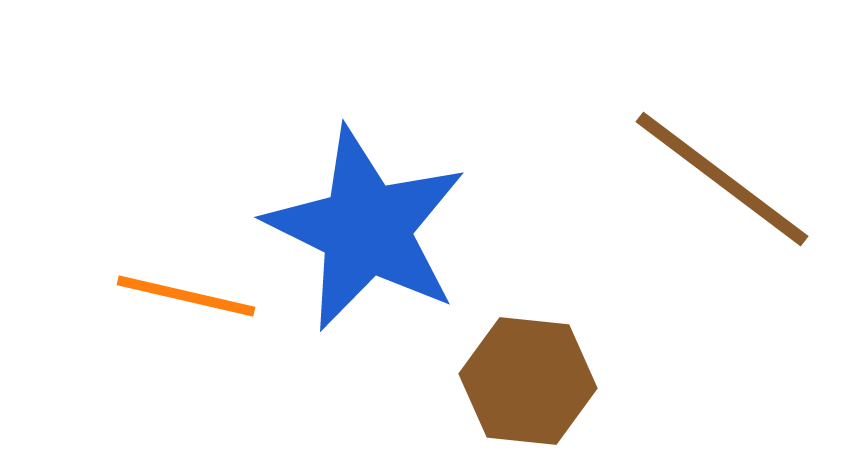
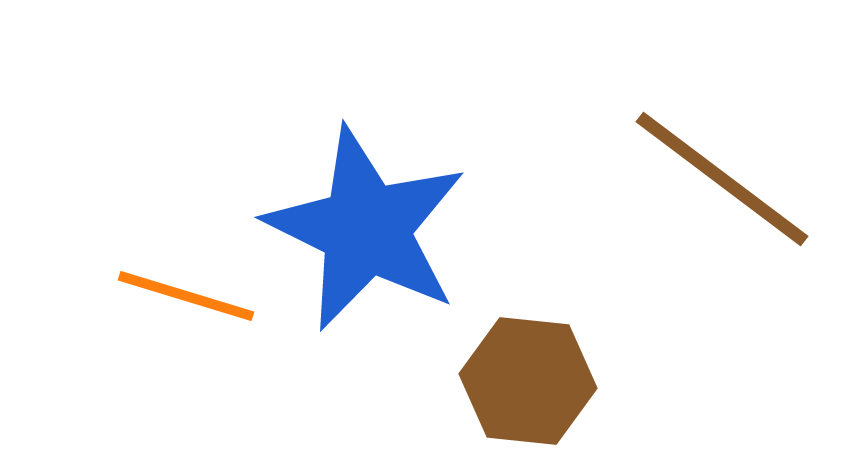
orange line: rotated 4 degrees clockwise
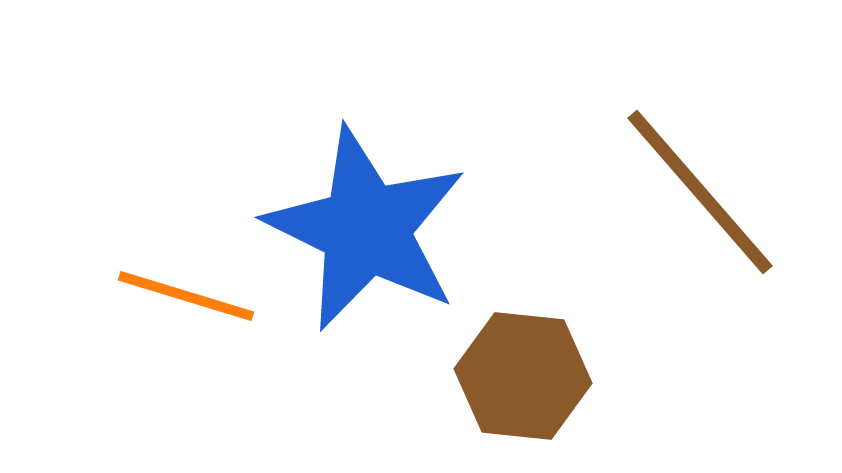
brown line: moved 22 px left, 13 px down; rotated 12 degrees clockwise
brown hexagon: moved 5 px left, 5 px up
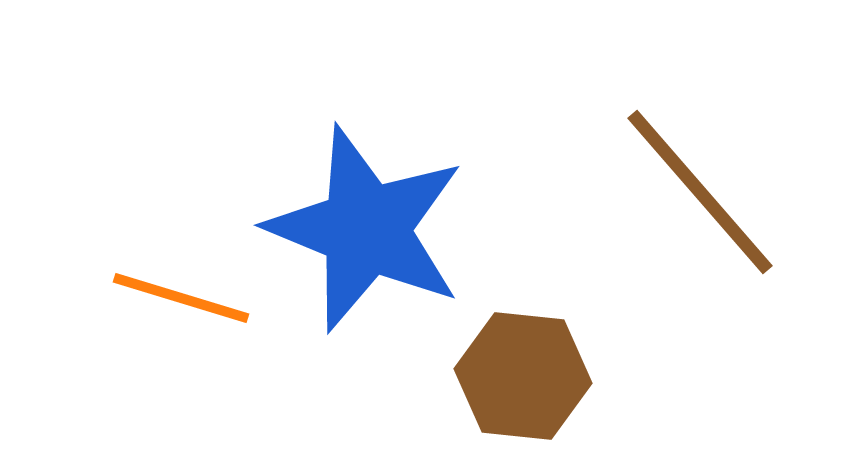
blue star: rotated 4 degrees counterclockwise
orange line: moved 5 px left, 2 px down
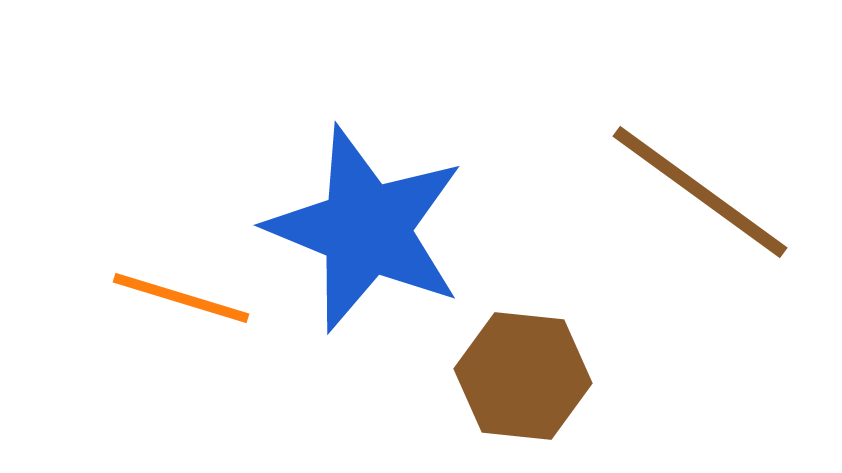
brown line: rotated 13 degrees counterclockwise
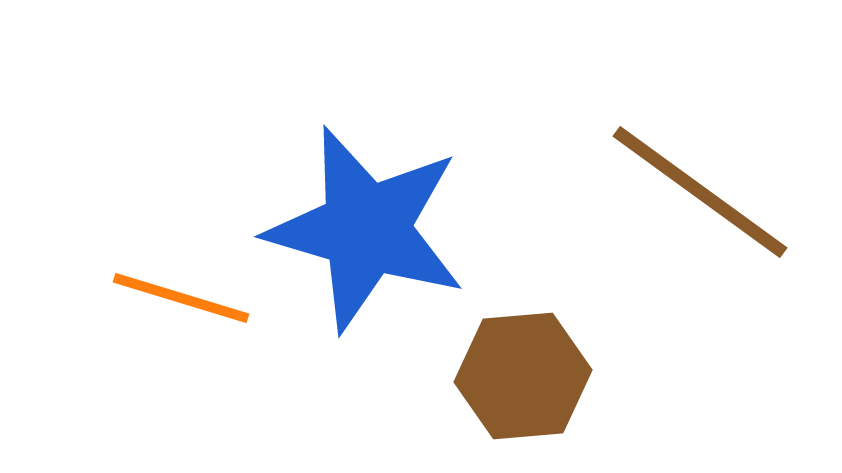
blue star: rotated 6 degrees counterclockwise
brown hexagon: rotated 11 degrees counterclockwise
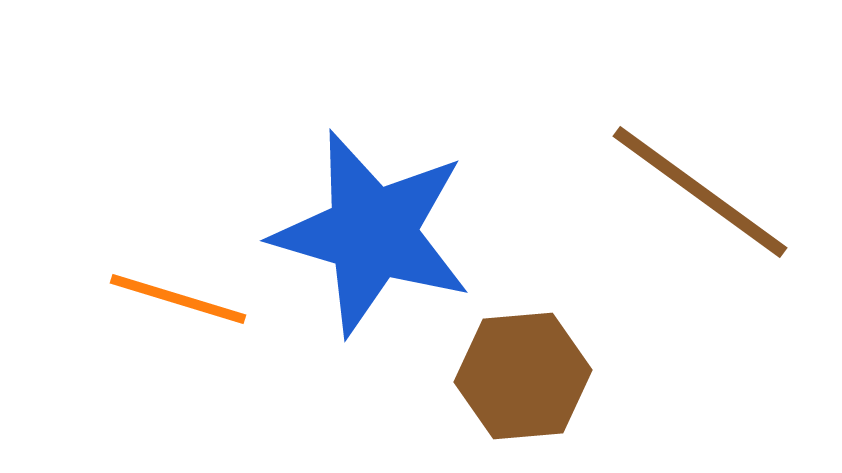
blue star: moved 6 px right, 4 px down
orange line: moved 3 px left, 1 px down
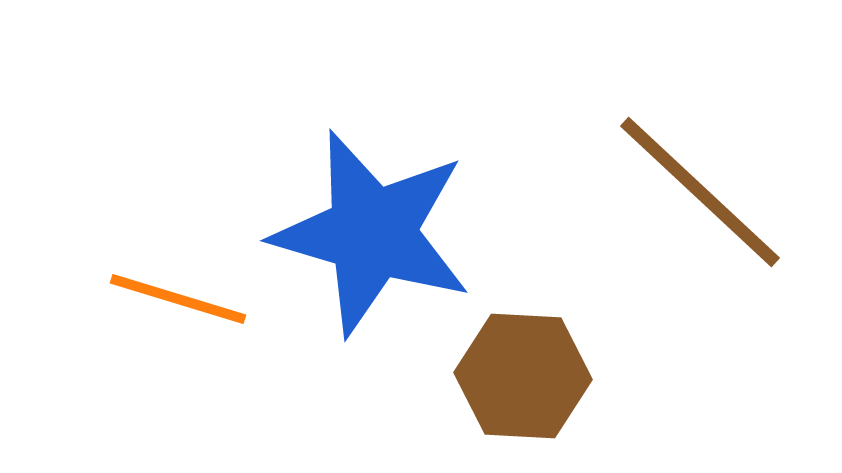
brown line: rotated 7 degrees clockwise
brown hexagon: rotated 8 degrees clockwise
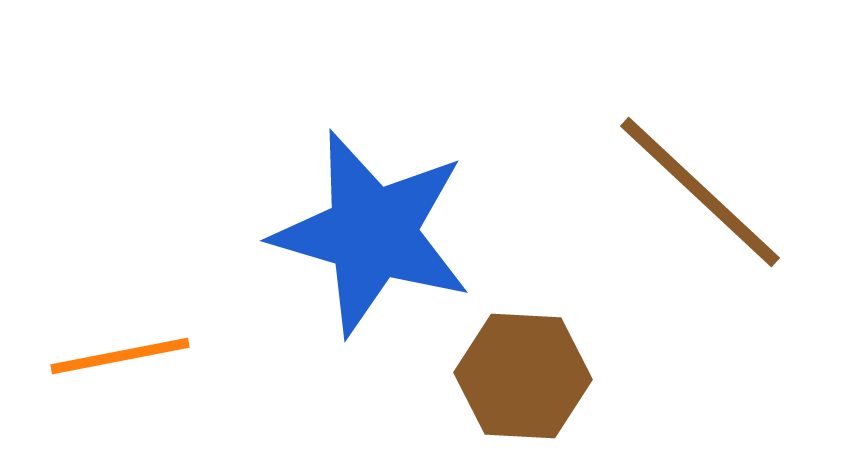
orange line: moved 58 px left, 57 px down; rotated 28 degrees counterclockwise
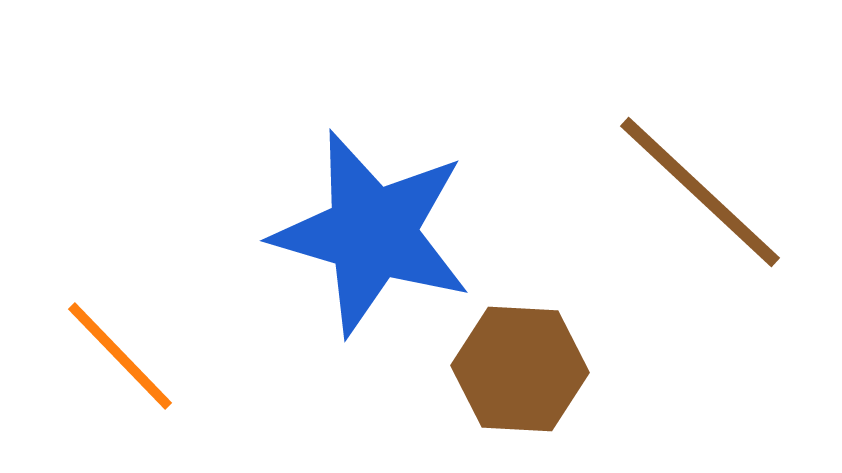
orange line: rotated 57 degrees clockwise
brown hexagon: moved 3 px left, 7 px up
